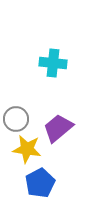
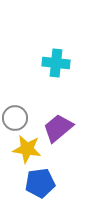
cyan cross: moved 3 px right
gray circle: moved 1 px left, 1 px up
blue pentagon: rotated 20 degrees clockwise
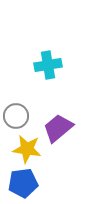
cyan cross: moved 8 px left, 2 px down; rotated 16 degrees counterclockwise
gray circle: moved 1 px right, 2 px up
blue pentagon: moved 17 px left
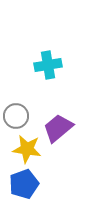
blue pentagon: moved 1 px right, 1 px down; rotated 12 degrees counterclockwise
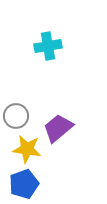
cyan cross: moved 19 px up
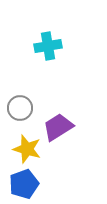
gray circle: moved 4 px right, 8 px up
purple trapezoid: moved 1 px up; rotated 8 degrees clockwise
yellow star: rotated 8 degrees clockwise
